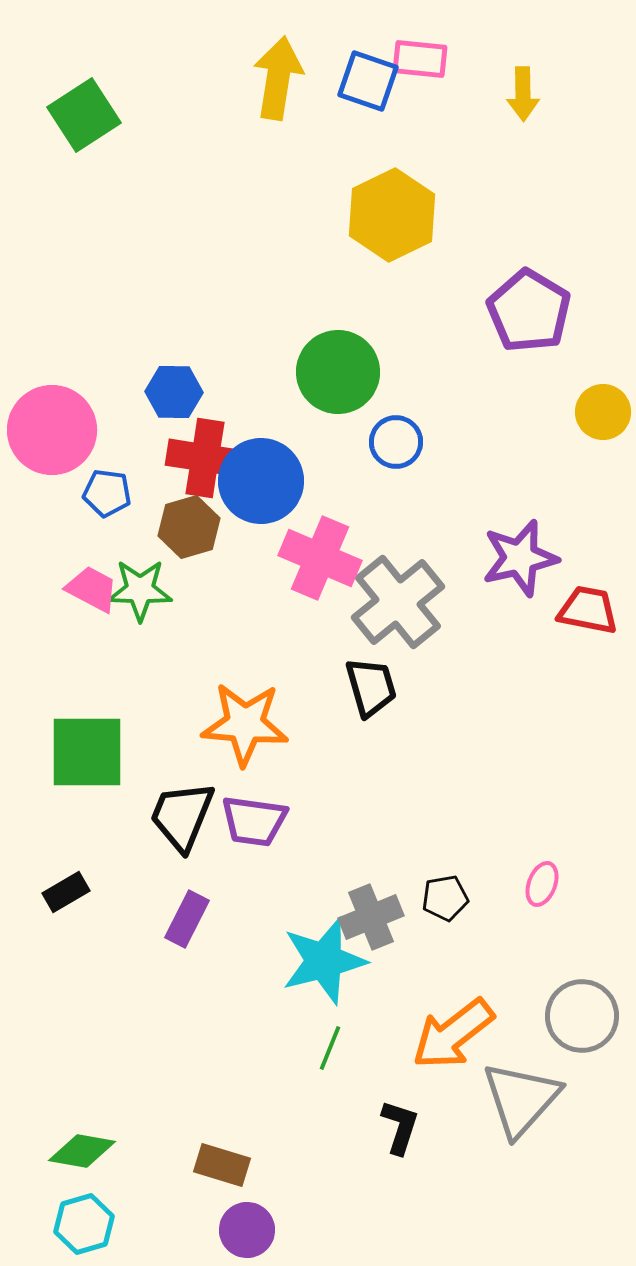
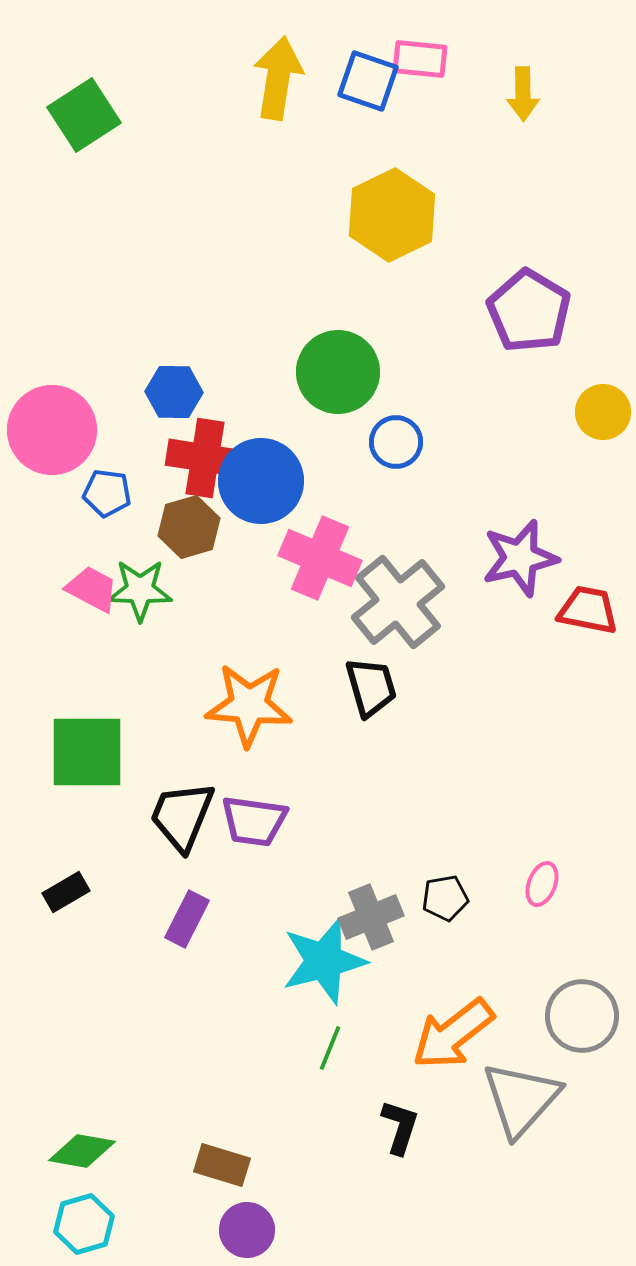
orange star at (245, 724): moved 4 px right, 19 px up
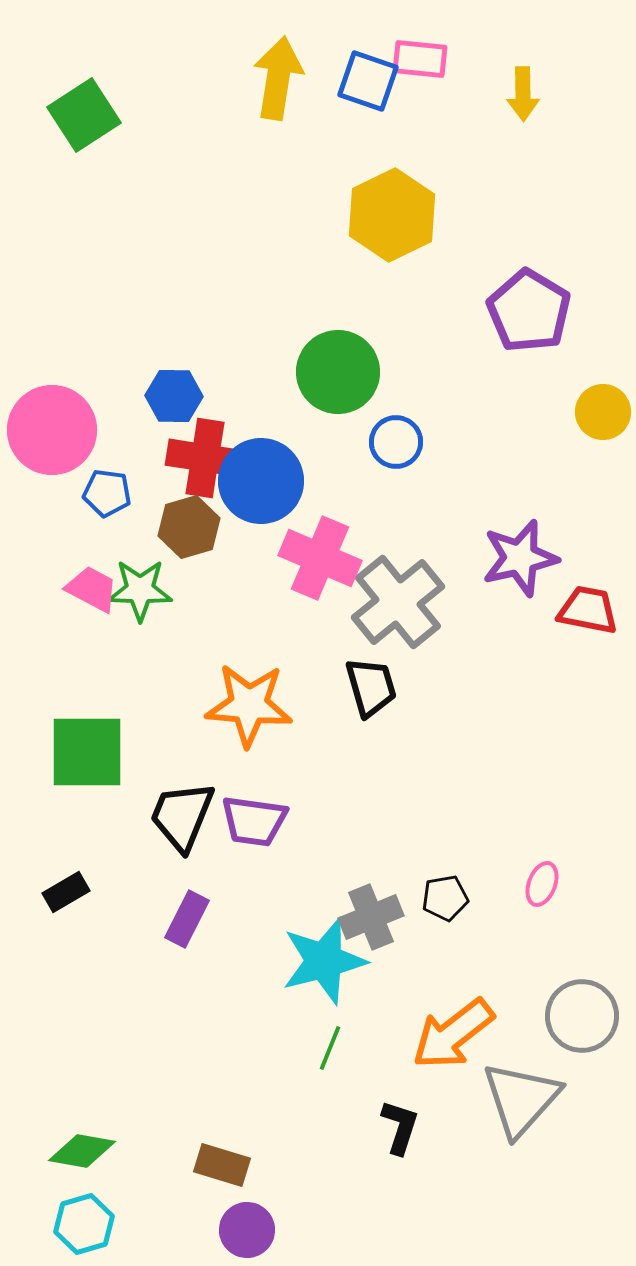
blue hexagon at (174, 392): moved 4 px down
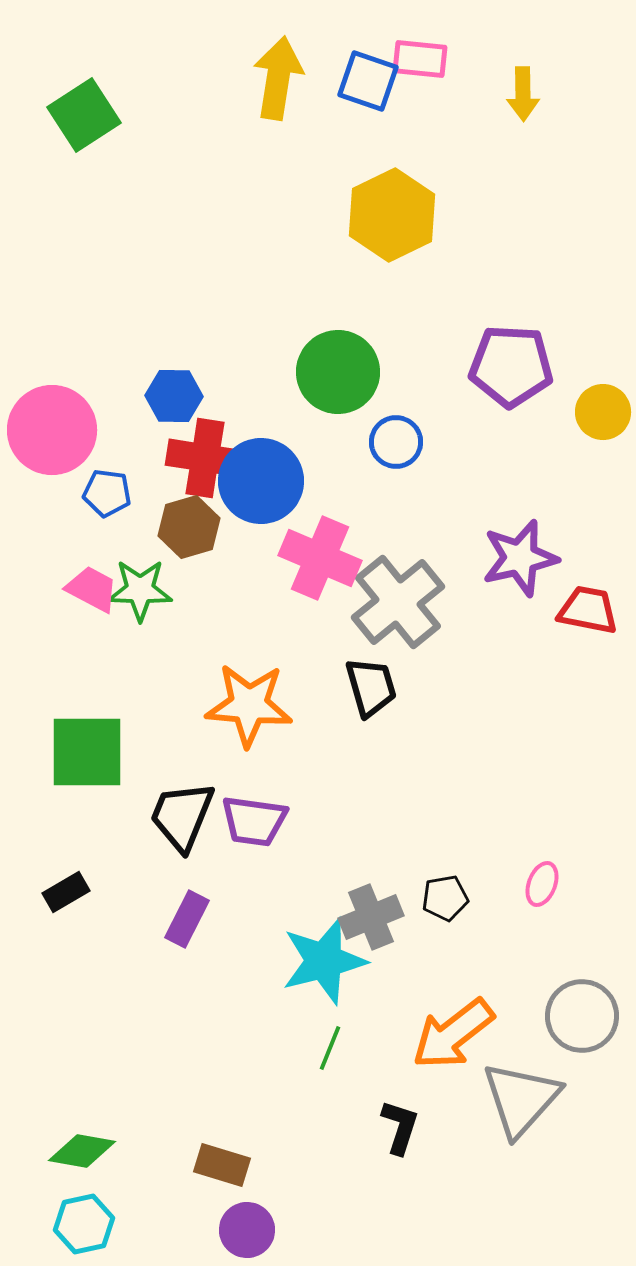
purple pentagon at (529, 311): moved 18 px left, 55 px down; rotated 28 degrees counterclockwise
cyan hexagon at (84, 1224): rotated 4 degrees clockwise
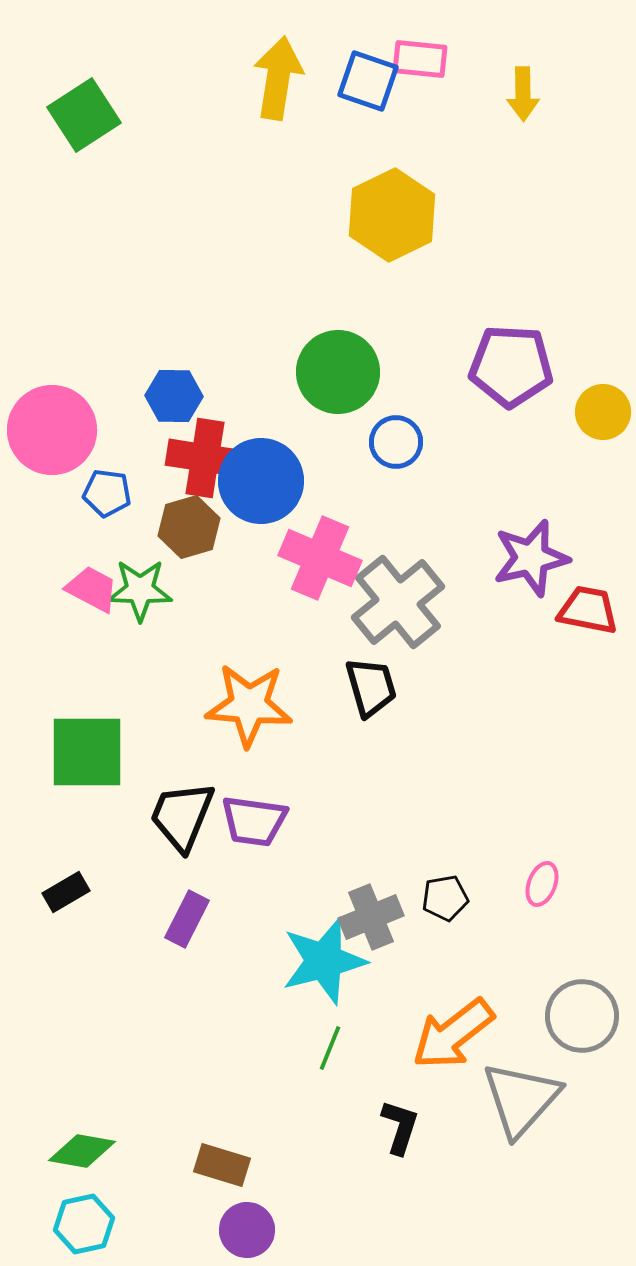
purple star at (520, 558): moved 11 px right
